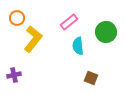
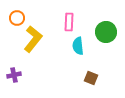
pink rectangle: rotated 48 degrees counterclockwise
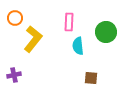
orange circle: moved 2 px left
brown square: rotated 16 degrees counterclockwise
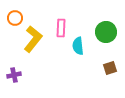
pink rectangle: moved 8 px left, 6 px down
brown square: moved 19 px right, 10 px up; rotated 24 degrees counterclockwise
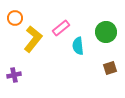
pink rectangle: rotated 48 degrees clockwise
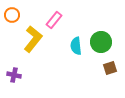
orange circle: moved 3 px left, 3 px up
pink rectangle: moved 7 px left, 8 px up; rotated 12 degrees counterclockwise
green circle: moved 5 px left, 10 px down
cyan semicircle: moved 2 px left
purple cross: rotated 24 degrees clockwise
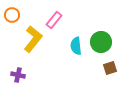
purple cross: moved 4 px right
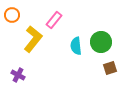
purple cross: rotated 16 degrees clockwise
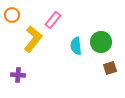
pink rectangle: moved 1 px left
purple cross: rotated 24 degrees counterclockwise
